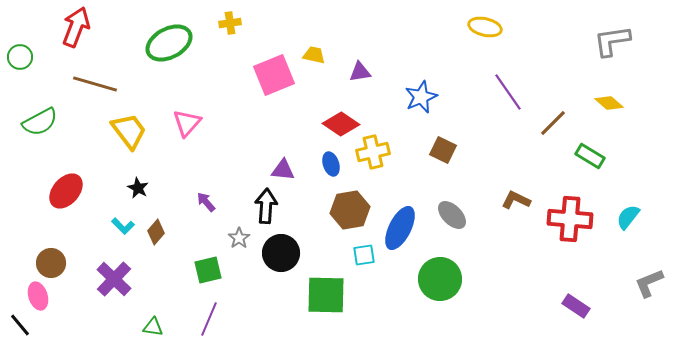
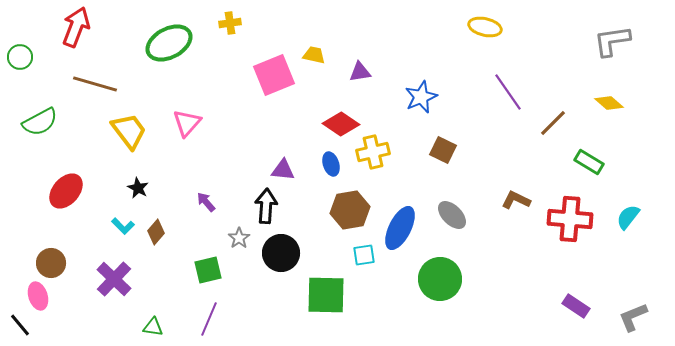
green rectangle at (590, 156): moved 1 px left, 6 px down
gray L-shape at (649, 283): moved 16 px left, 34 px down
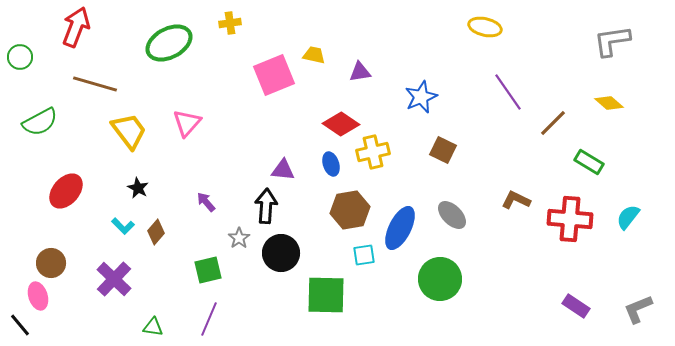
gray L-shape at (633, 317): moved 5 px right, 8 px up
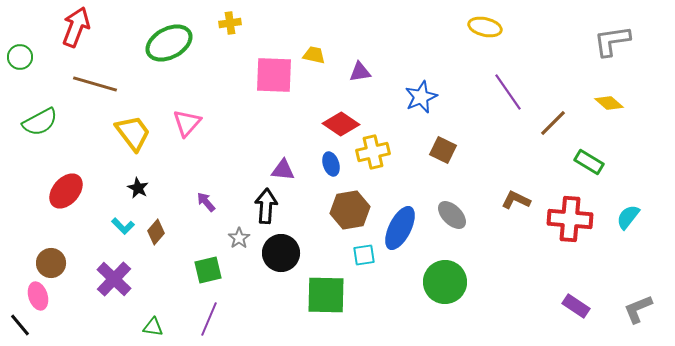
pink square at (274, 75): rotated 24 degrees clockwise
yellow trapezoid at (129, 131): moved 4 px right, 2 px down
green circle at (440, 279): moved 5 px right, 3 px down
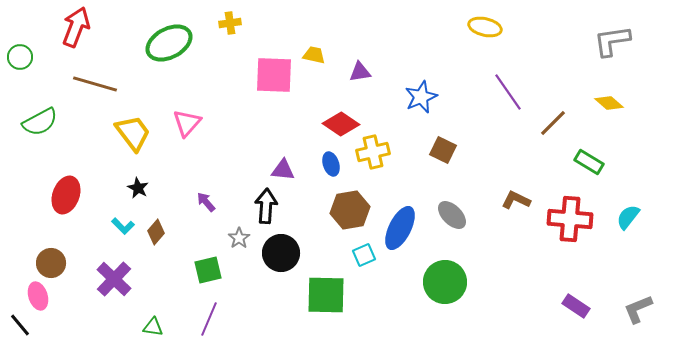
red ellipse at (66, 191): moved 4 px down; rotated 21 degrees counterclockwise
cyan square at (364, 255): rotated 15 degrees counterclockwise
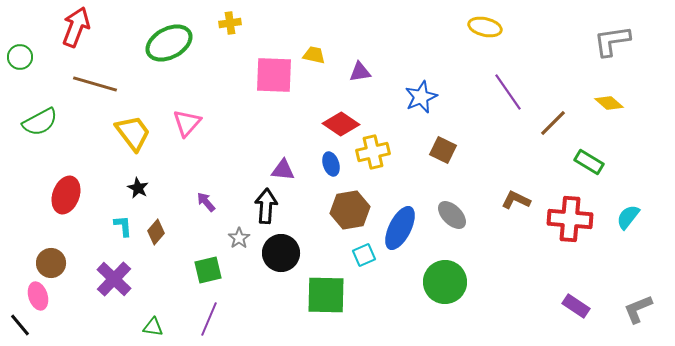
cyan L-shape at (123, 226): rotated 140 degrees counterclockwise
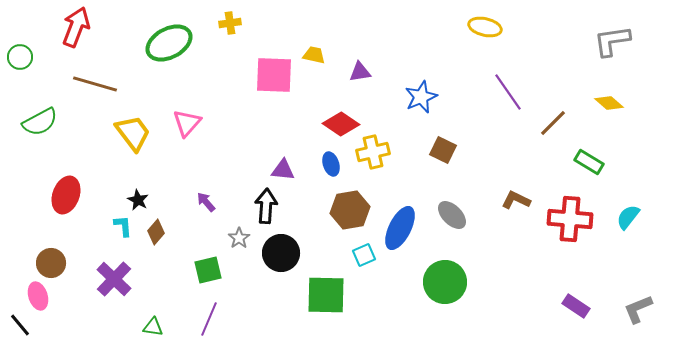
black star at (138, 188): moved 12 px down
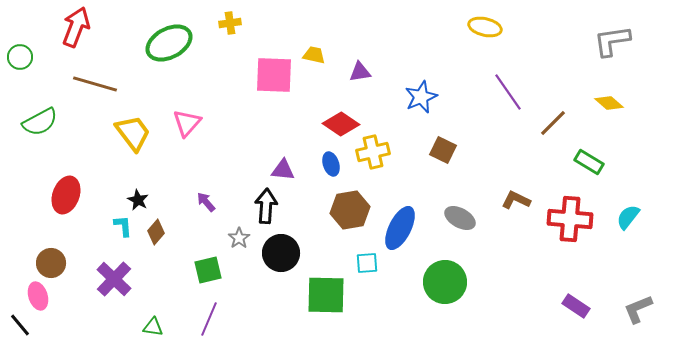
gray ellipse at (452, 215): moved 8 px right, 3 px down; rotated 16 degrees counterclockwise
cyan square at (364, 255): moved 3 px right, 8 px down; rotated 20 degrees clockwise
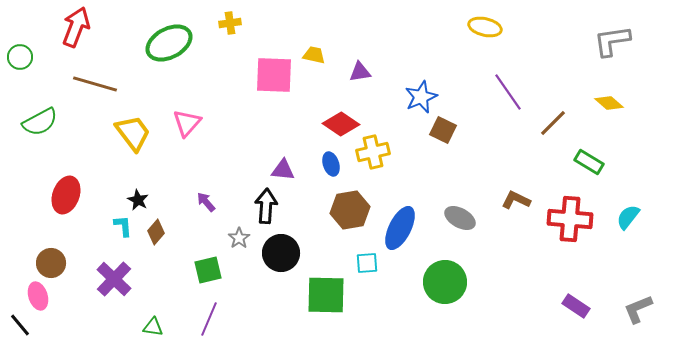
brown square at (443, 150): moved 20 px up
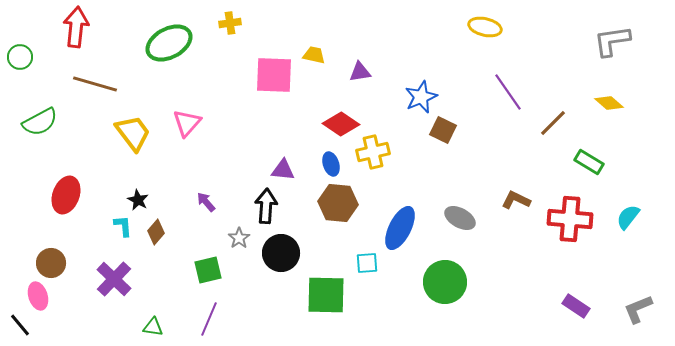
red arrow at (76, 27): rotated 15 degrees counterclockwise
brown hexagon at (350, 210): moved 12 px left, 7 px up; rotated 15 degrees clockwise
